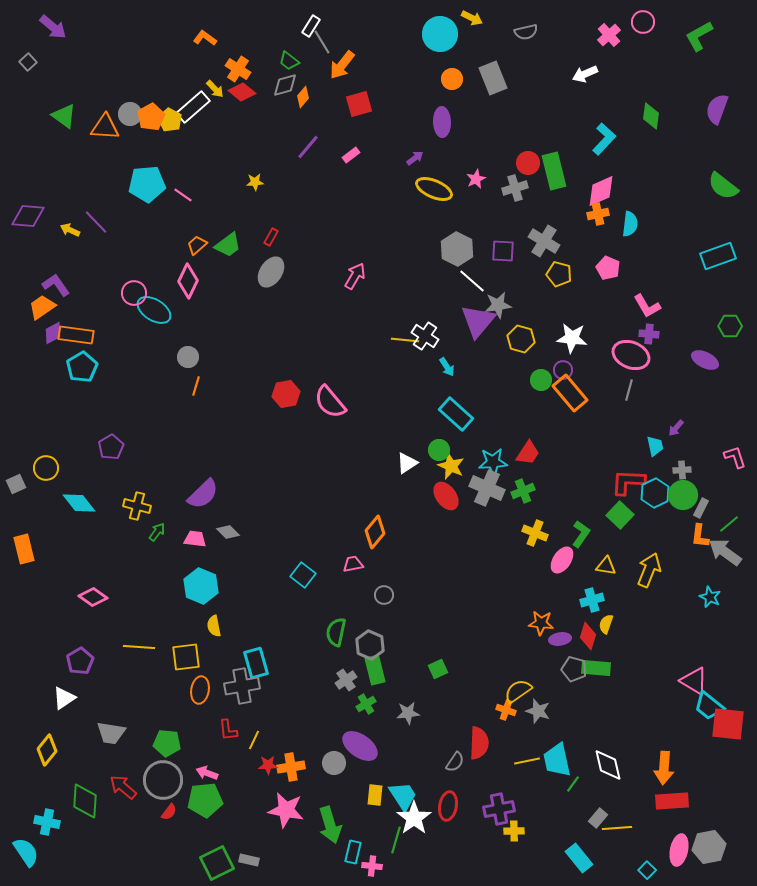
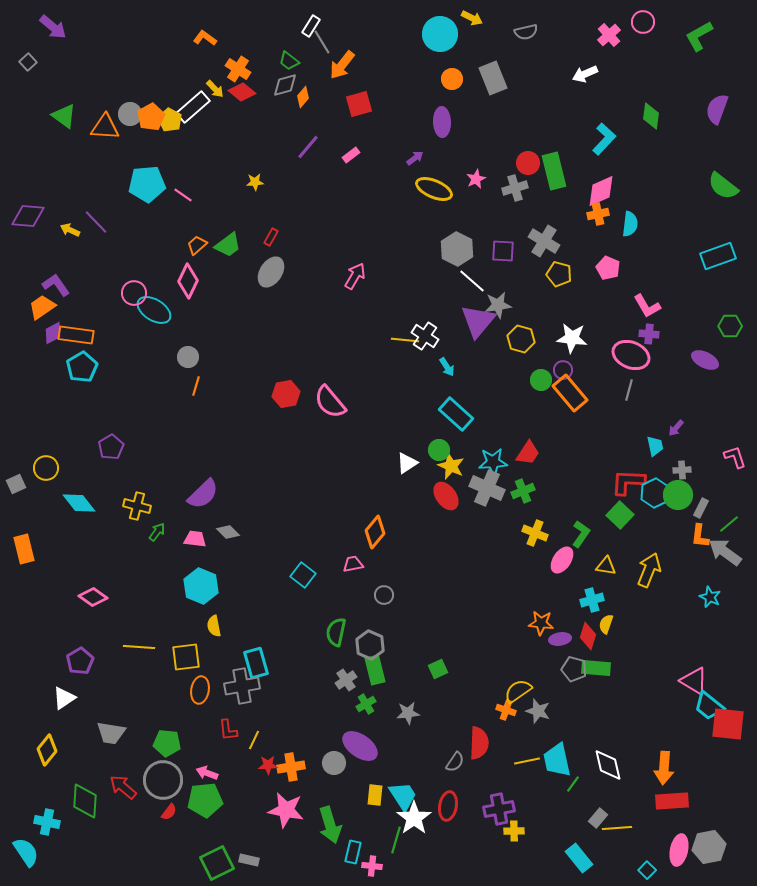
green circle at (683, 495): moved 5 px left
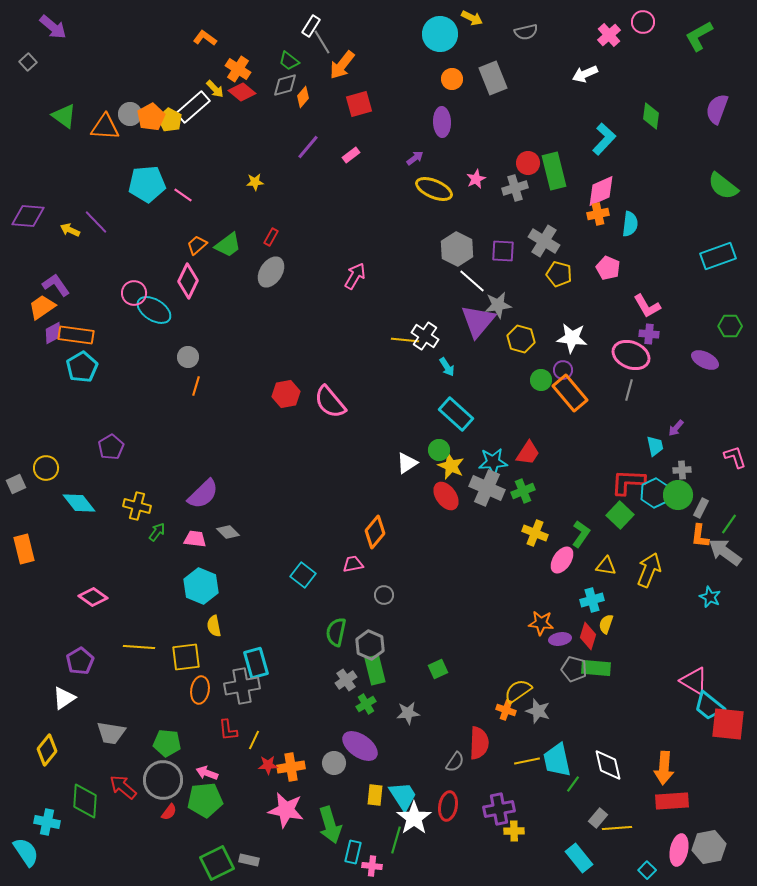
green line at (729, 524): rotated 15 degrees counterclockwise
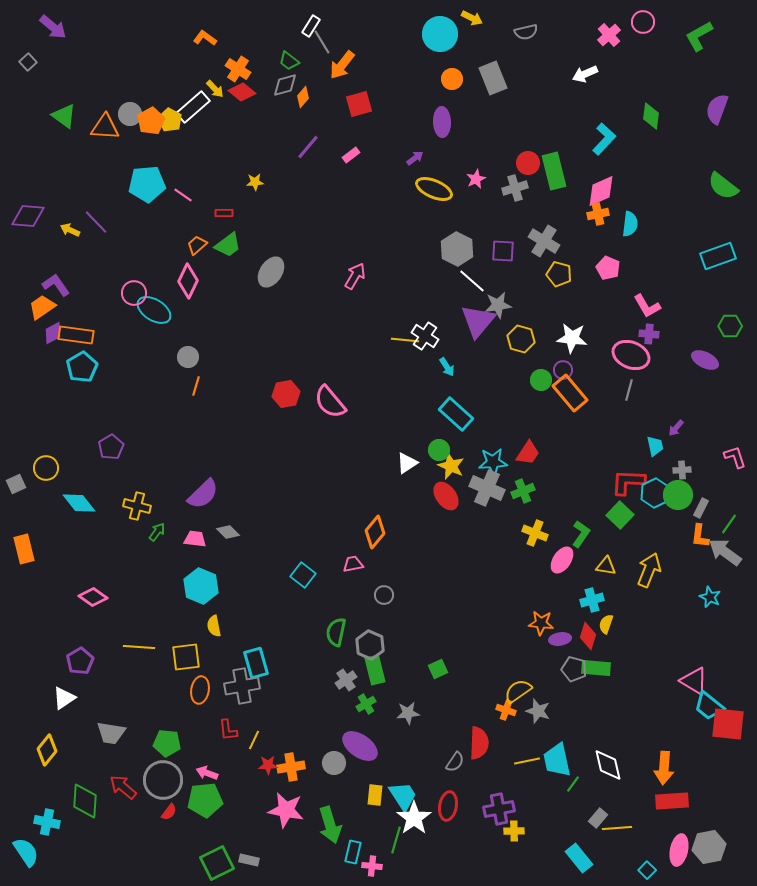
orange pentagon at (151, 117): moved 4 px down
red rectangle at (271, 237): moved 47 px left, 24 px up; rotated 60 degrees clockwise
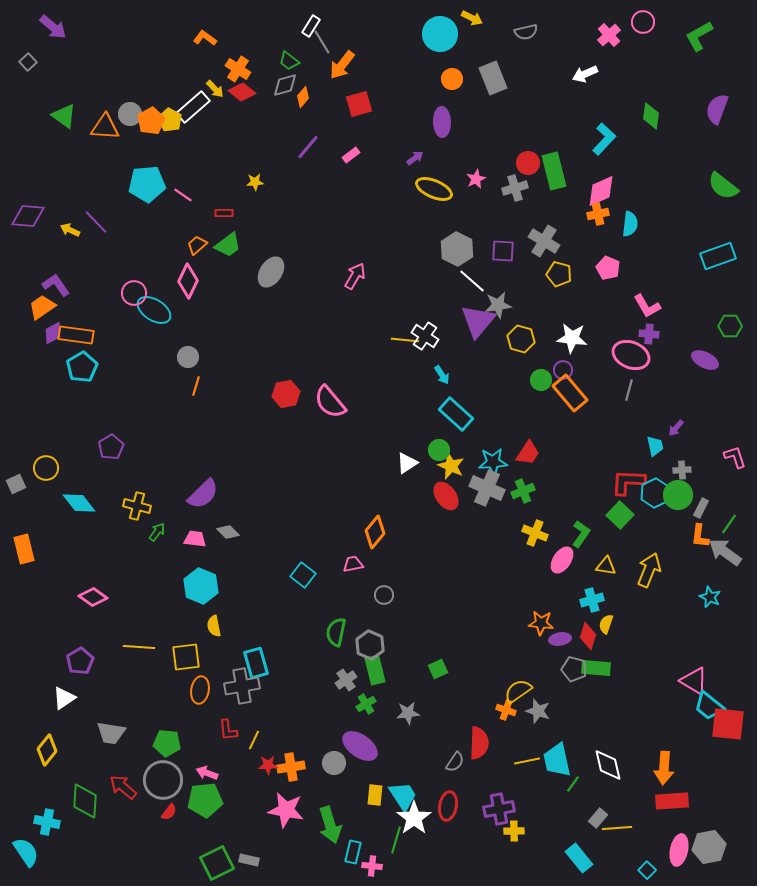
cyan arrow at (447, 367): moved 5 px left, 8 px down
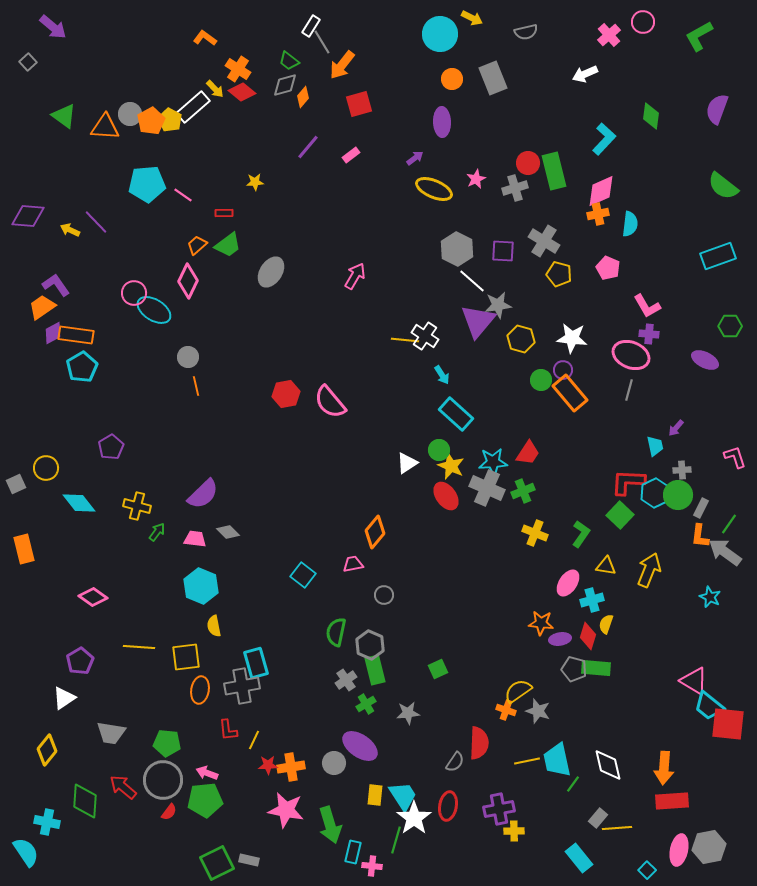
orange line at (196, 386): rotated 30 degrees counterclockwise
pink ellipse at (562, 560): moved 6 px right, 23 px down
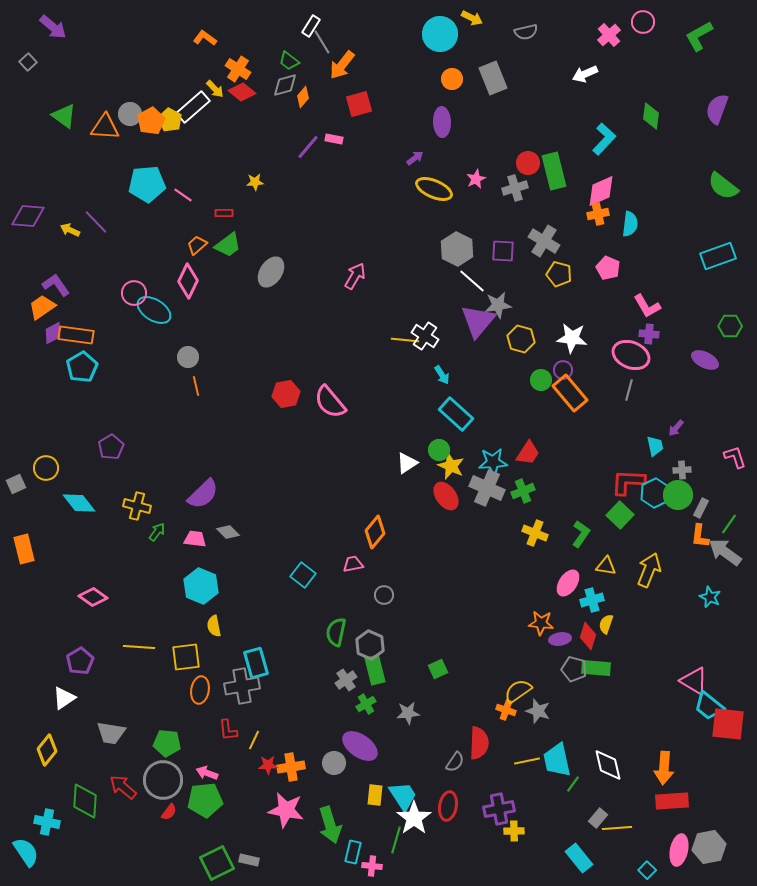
pink rectangle at (351, 155): moved 17 px left, 16 px up; rotated 48 degrees clockwise
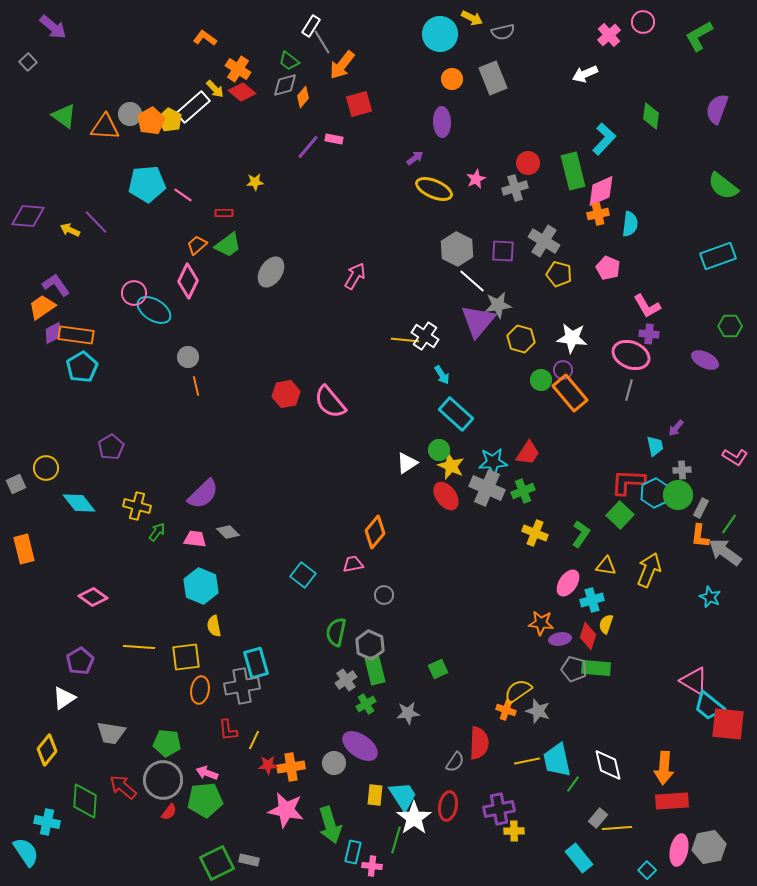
gray semicircle at (526, 32): moved 23 px left
green rectangle at (554, 171): moved 19 px right
pink L-shape at (735, 457): rotated 140 degrees clockwise
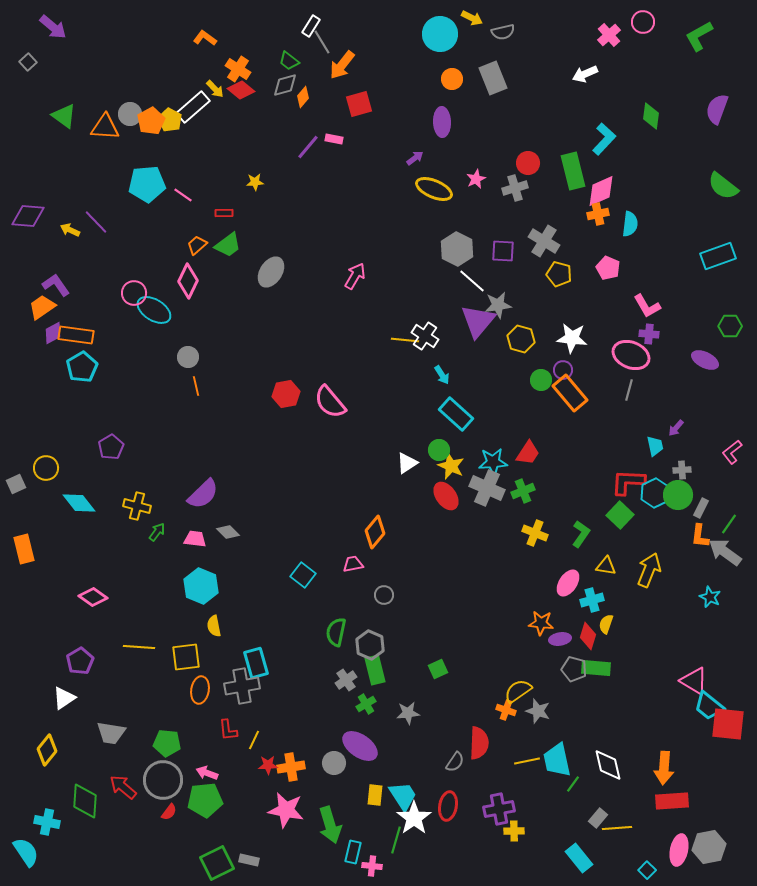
red diamond at (242, 92): moved 1 px left, 2 px up
pink L-shape at (735, 457): moved 3 px left, 5 px up; rotated 110 degrees clockwise
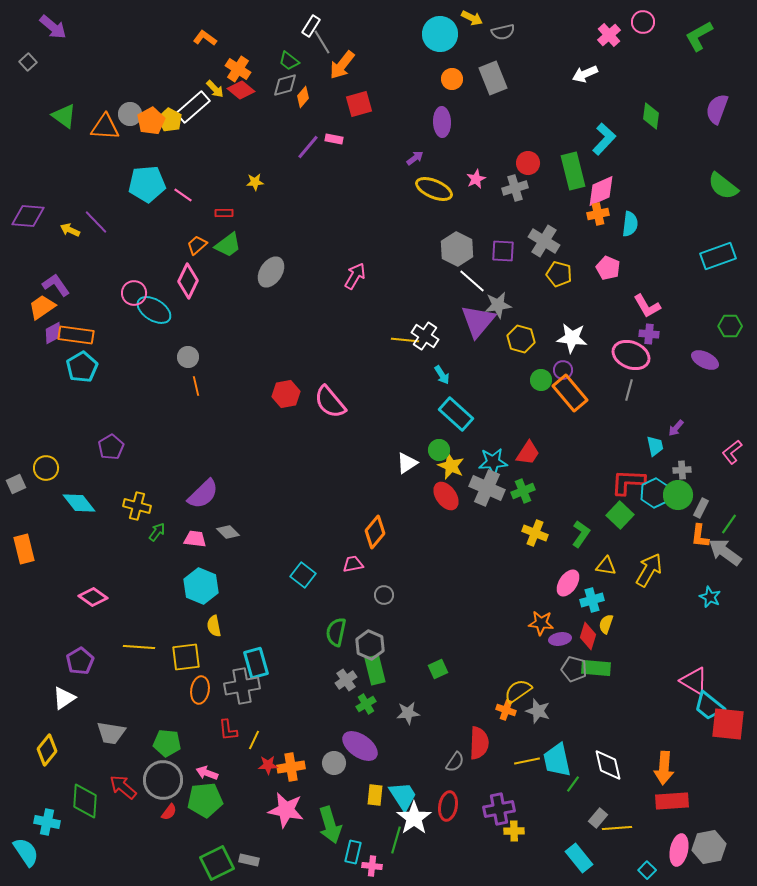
yellow arrow at (649, 570): rotated 8 degrees clockwise
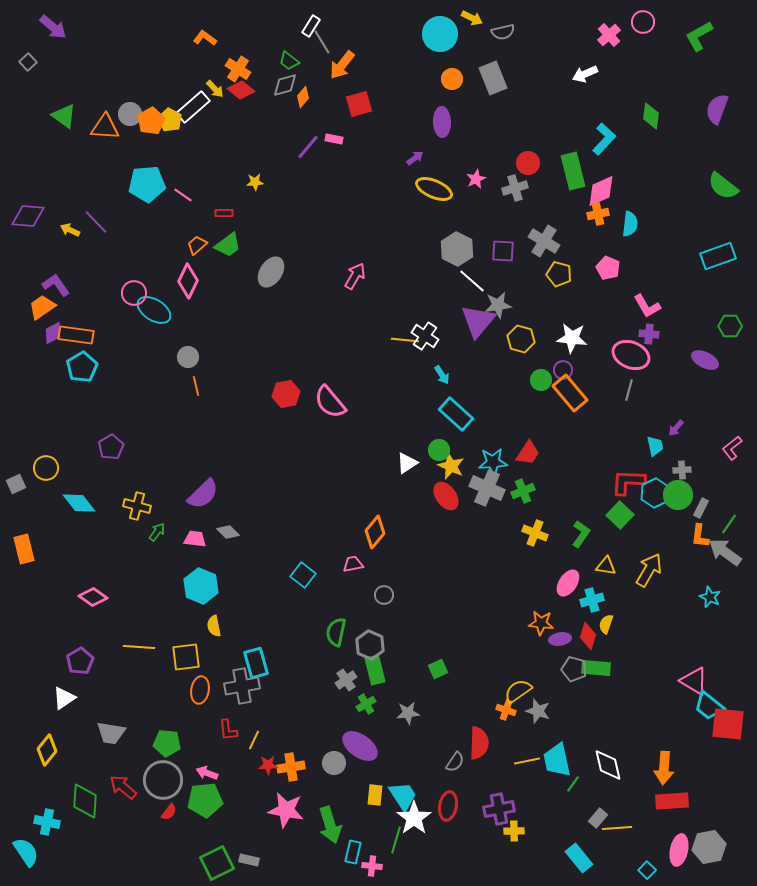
pink L-shape at (732, 452): moved 4 px up
